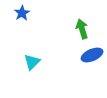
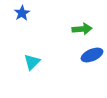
green arrow: rotated 102 degrees clockwise
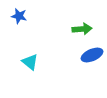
blue star: moved 3 px left, 3 px down; rotated 28 degrees counterclockwise
cyan triangle: moved 2 px left; rotated 36 degrees counterclockwise
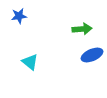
blue star: rotated 21 degrees counterclockwise
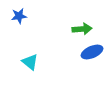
blue ellipse: moved 3 px up
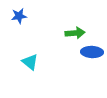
green arrow: moved 7 px left, 4 px down
blue ellipse: rotated 25 degrees clockwise
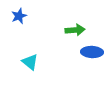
blue star: rotated 14 degrees counterclockwise
green arrow: moved 3 px up
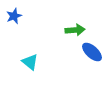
blue star: moved 5 px left
blue ellipse: rotated 40 degrees clockwise
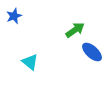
green arrow: rotated 30 degrees counterclockwise
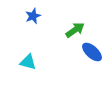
blue star: moved 19 px right
cyan triangle: moved 2 px left; rotated 24 degrees counterclockwise
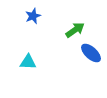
blue ellipse: moved 1 px left, 1 px down
cyan triangle: rotated 12 degrees counterclockwise
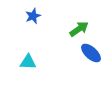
green arrow: moved 4 px right, 1 px up
